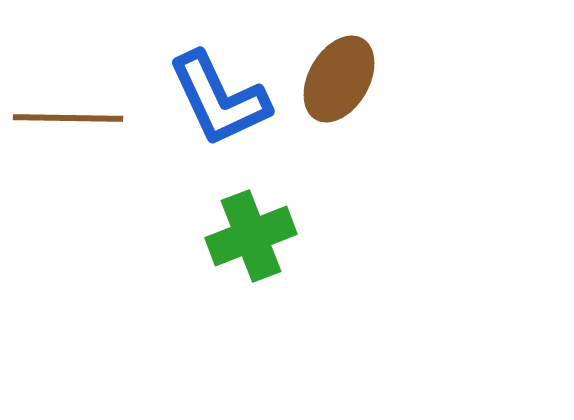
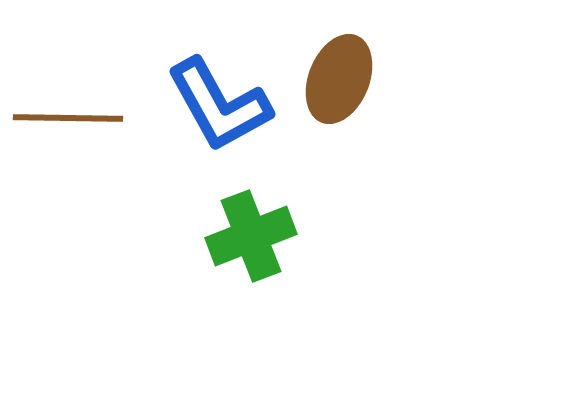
brown ellipse: rotated 8 degrees counterclockwise
blue L-shape: moved 6 px down; rotated 4 degrees counterclockwise
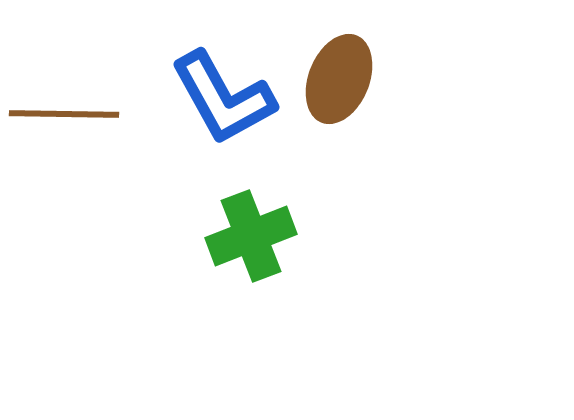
blue L-shape: moved 4 px right, 7 px up
brown line: moved 4 px left, 4 px up
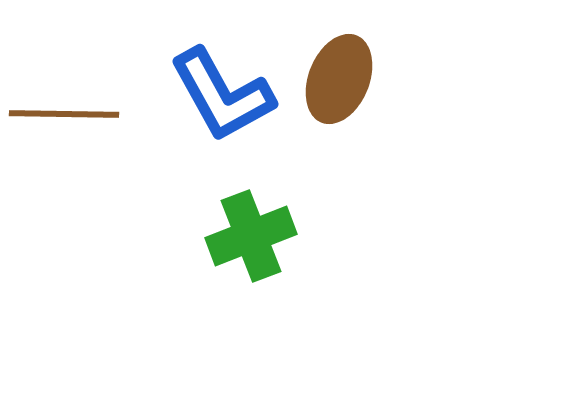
blue L-shape: moved 1 px left, 3 px up
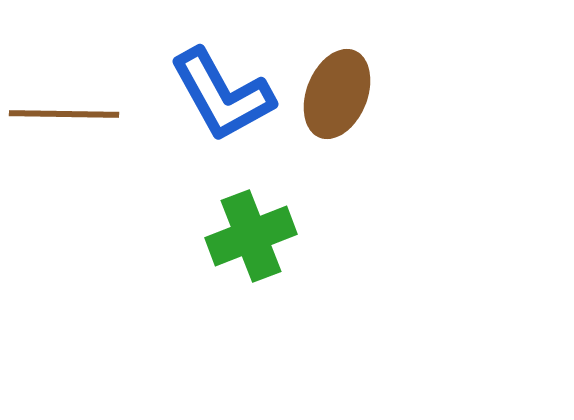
brown ellipse: moved 2 px left, 15 px down
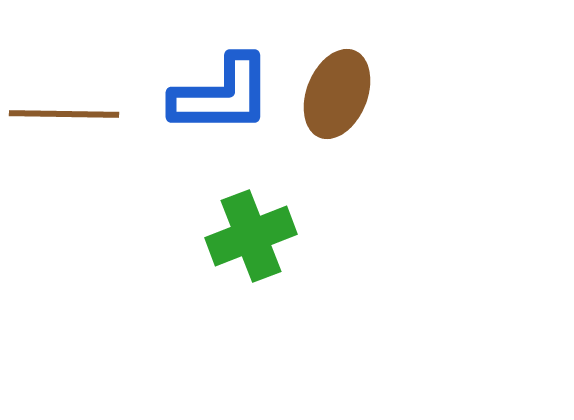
blue L-shape: rotated 61 degrees counterclockwise
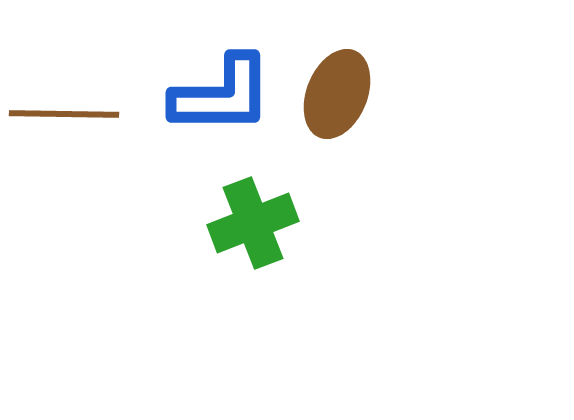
green cross: moved 2 px right, 13 px up
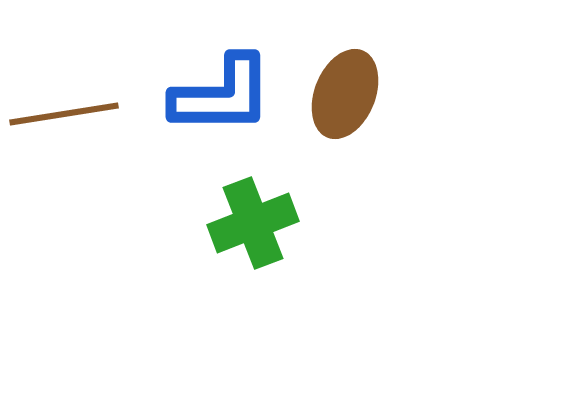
brown ellipse: moved 8 px right
brown line: rotated 10 degrees counterclockwise
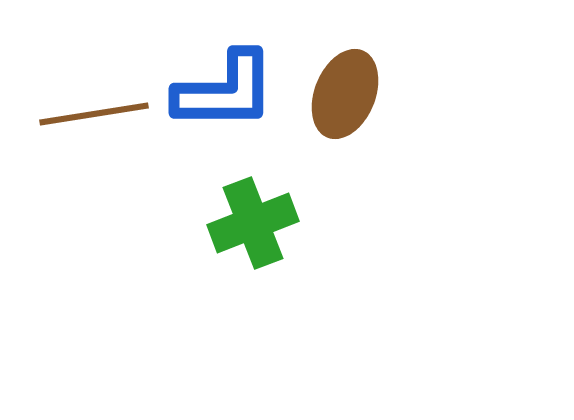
blue L-shape: moved 3 px right, 4 px up
brown line: moved 30 px right
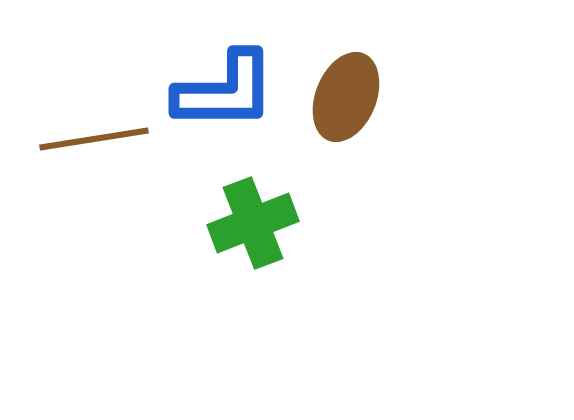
brown ellipse: moved 1 px right, 3 px down
brown line: moved 25 px down
